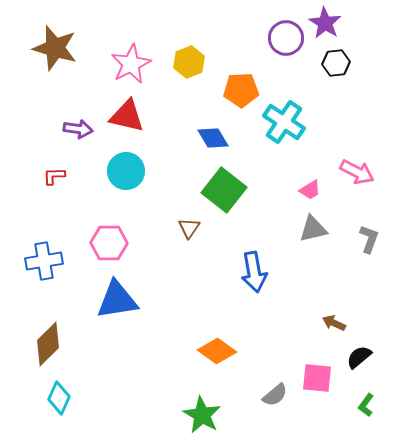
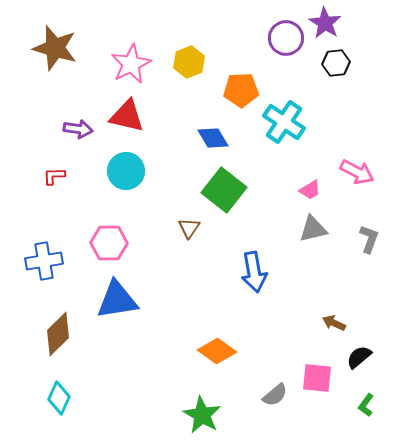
brown diamond: moved 10 px right, 10 px up
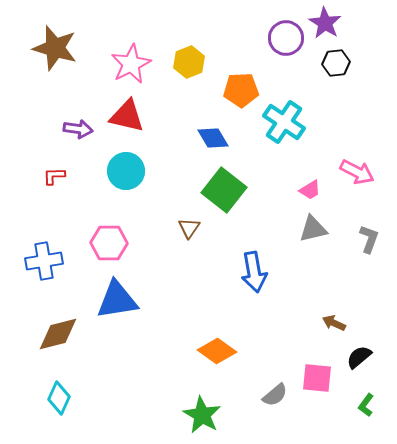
brown diamond: rotated 30 degrees clockwise
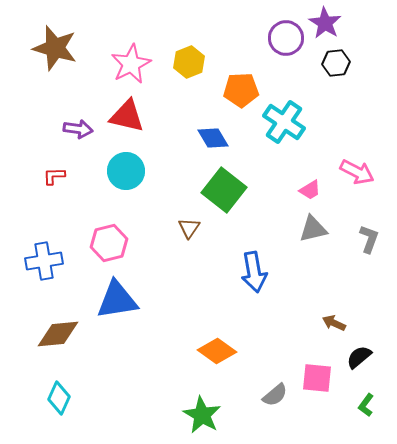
pink hexagon: rotated 15 degrees counterclockwise
brown diamond: rotated 9 degrees clockwise
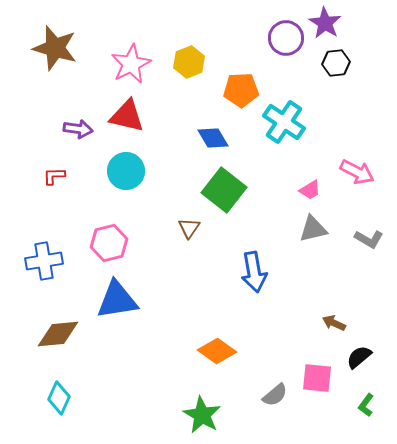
gray L-shape: rotated 100 degrees clockwise
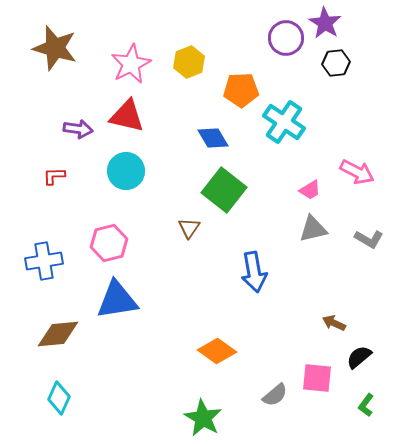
green star: moved 1 px right, 3 px down
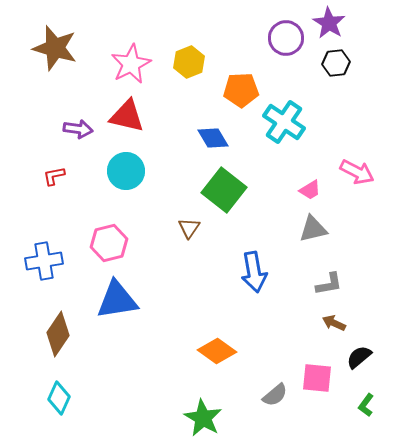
purple star: moved 4 px right
red L-shape: rotated 10 degrees counterclockwise
gray L-shape: moved 40 px left, 45 px down; rotated 40 degrees counterclockwise
brown diamond: rotated 51 degrees counterclockwise
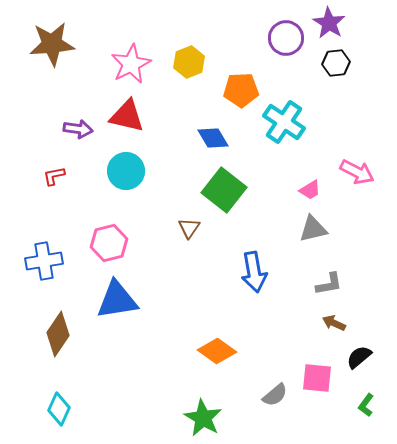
brown star: moved 3 px left, 4 px up; rotated 21 degrees counterclockwise
cyan diamond: moved 11 px down
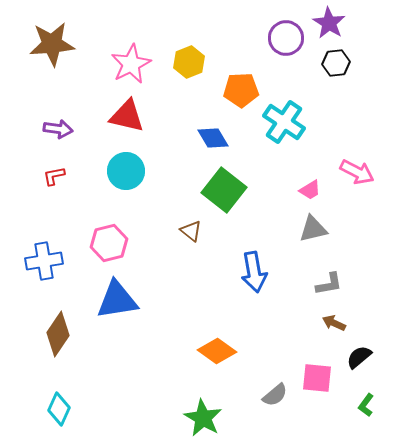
purple arrow: moved 20 px left
brown triangle: moved 2 px right, 3 px down; rotated 25 degrees counterclockwise
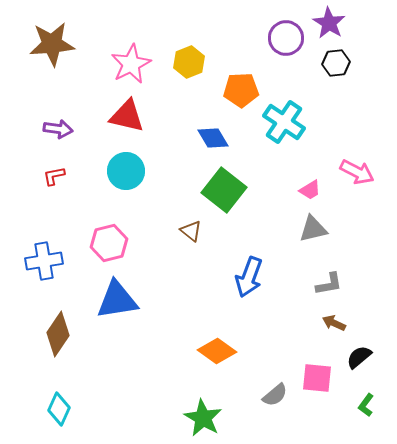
blue arrow: moved 5 px left, 5 px down; rotated 30 degrees clockwise
